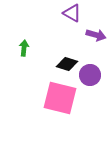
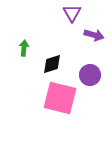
purple triangle: rotated 30 degrees clockwise
purple arrow: moved 2 px left
black diamond: moved 15 px left; rotated 35 degrees counterclockwise
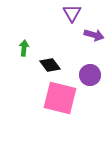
black diamond: moved 2 px left, 1 px down; rotated 70 degrees clockwise
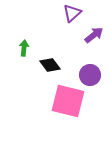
purple triangle: rotated 18 degrees clockwise
purple arrow: rotated 54 degrees counterclockwise
pink square: moved 8 px right, 3 px down
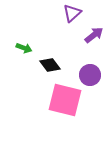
green arrow: rotated 105 degrees clockwise
pink square: moved 3 px left, 1 px up
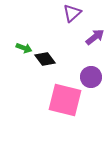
purple arrow: moved 1 px right, 2 px down
black diamond: moved 5 px left, 6 px up
purple circle: moved 1 px right, 2 px down
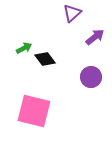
green arrow: rotated 49 degrees counterclockwise
pink square: moved 31 px left, 11 px down
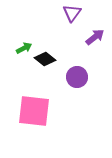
purple triangle: rotated 12 degrees counterclockwise
black diamond: rotated 15 degrees counterclockwise
purple circle: moved 14 px left
pink square: rotated 8 degrees counterclockwise
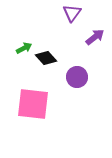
black diamond: moved 1 px right, 1 px up; rotated 10 degrees clockwise
pink square: moved 1 px left, 7 px up
